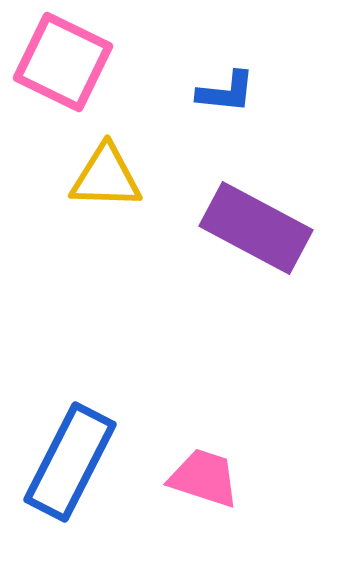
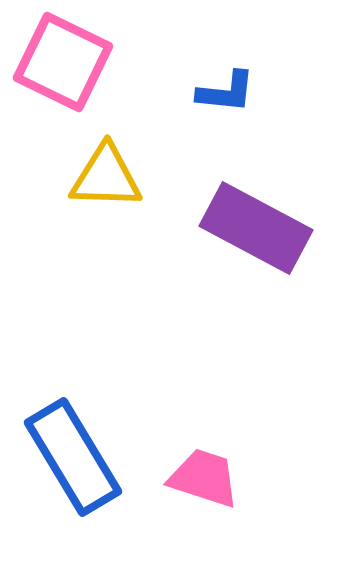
blue rectangle: moved 3 px right, 5 px up; rotated 58 degrees counterclockwise
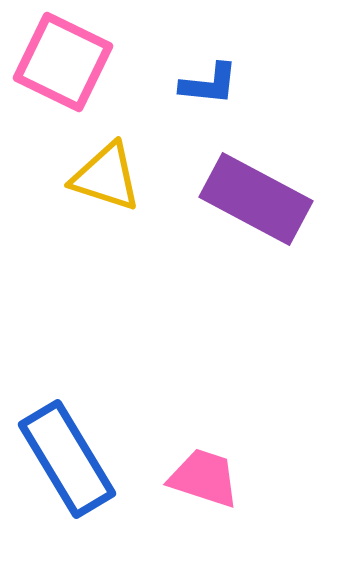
blue L-shape: moved 17 px left, 8 px up
yellow triangle: rotated 16 degrees clockwise
purple rectangle: moved 29 px up
blue rectangle: moved 6 px left, 2 px down
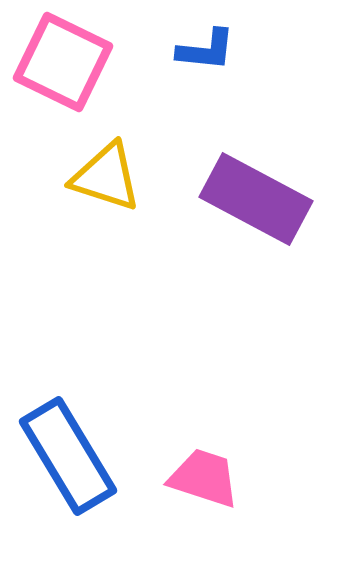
blue L-shape: moved 3 px left, 34 px up
blue rectangle: moved 1 px right, 3 px up
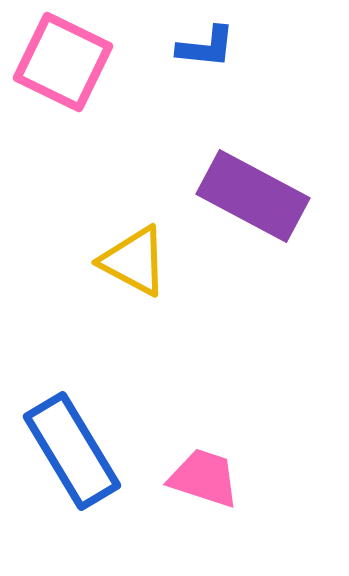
blue L-shape: moved 3 px up
yellow triangle: moved 28 px right, 84 px down; rotated 10 degrees clockwise
purple rectangle: moved 3 px left, 3 px up
blue rectangle: moved 4 px right, 5 px up
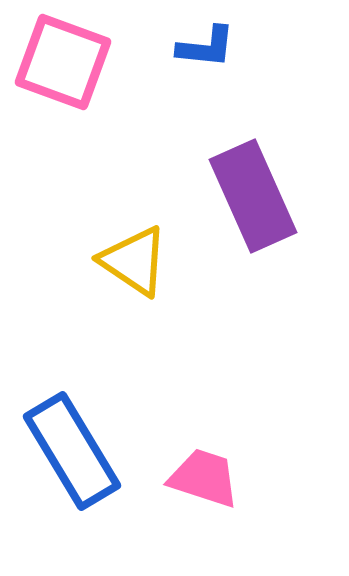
pink square: rotated 6 degrees counterclockwise
purple rectangle: rotated 38 degrees clockwise
yellow triangle: rotated 6 degrees clockwise
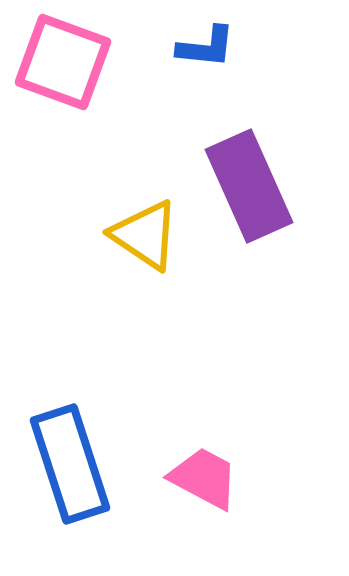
purple rectangle: moved 4 px left, 10 px up
yellow triangle: moved 11 px right, 26 px up
blue rectangle: moved 2 px left, 13 px down; rotated 13 degrees clockwise
pink trapezoid: rotated 10 degrees clockwise
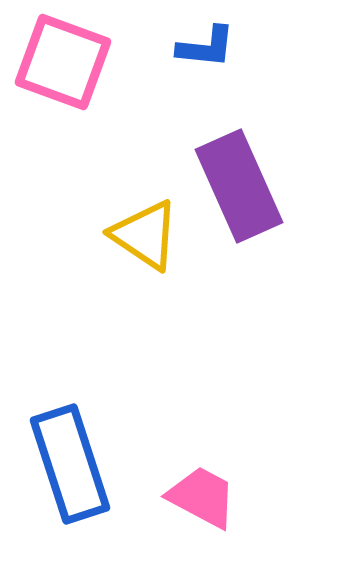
purple rectangle: moved 10 px left
pink trapezoid: moved 2 px left, 19 px down
